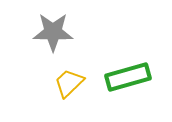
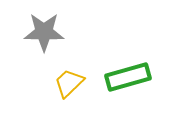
gray star: moved 9 px left
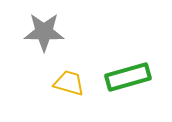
yellow trapezoid: rotated 60 degrees clockwise
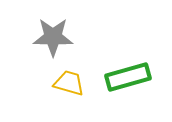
gray star: moved 9 px right, 5 px down
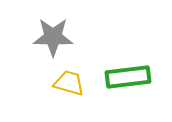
green rectangle: rotated 9 degrees clockwise
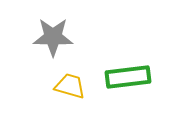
yellow trapezoid: moved 1 px right, 3 px down
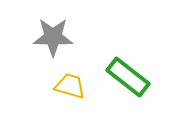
green rectangle: rotated 45 degrees clockwise
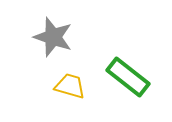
gray star: rotated 18 degrees clockwise
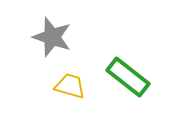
gray star: moved 1 px left
